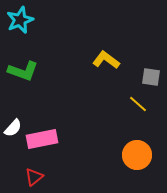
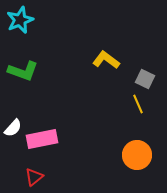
gray square: moved 6 px left, 2 px down; rotated 18 degrees clockwise
yellow line: rotated 24 degrees clockwise
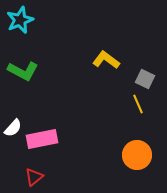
green L-shape: rotated 8 degrees clockwise
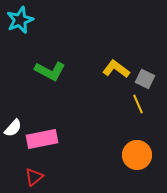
yellow L-shape: moved 10 px right, 9 px down
green L-shape: moved 27 px right
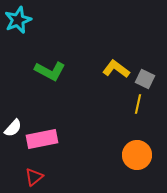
cyan star: moved 2 px left
yellow line: rotated 36 degrees clockwise
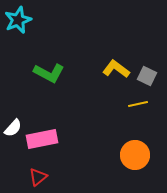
green L-shape: moved 1 px left, 2 px down
gray square: moved 2 px right, 3 px up
yellow line: rotated 66 degrees clockwise
orange circle: moved 2 px left
red triangle: moved 4 px right
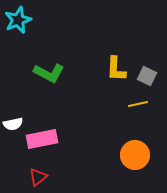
yellow L-shape: rotated 124 degrees counterclockwise
white semicircle: moved 4 px up; rotated 36 degrees clockwise
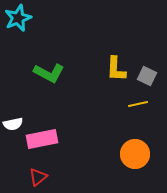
cyan star: moved 2 px up
orange circle: moved 1 px up
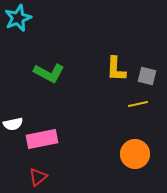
gray square: rotated 12 degrees counterclockwise
